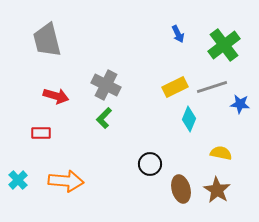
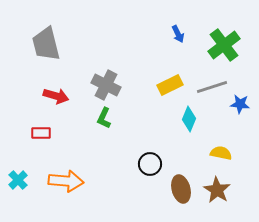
gray trapezoid: moved 1 px left, 4 px down
yellow rectangle: moved 5 px left, 2 px up
green L-shape: rotated 20 degrees counterclockwise
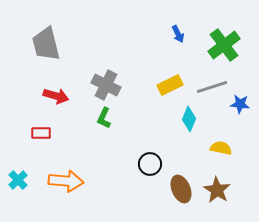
yellow semicircle: moved 5 px up
brown ellipse: rotated 8 degrees counterclockwise
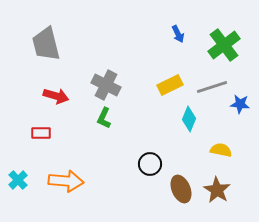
yellow semicircle: moved 2 px down
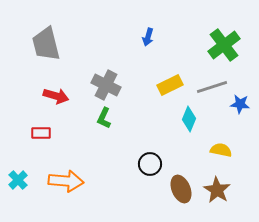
blue arrow: moved 30 px left, 3 px down; rotated 42 degrees clockwise
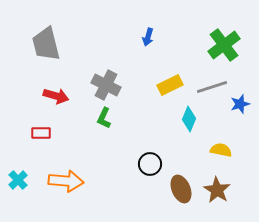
blue star: rotated 24 degrees counterclockwise
